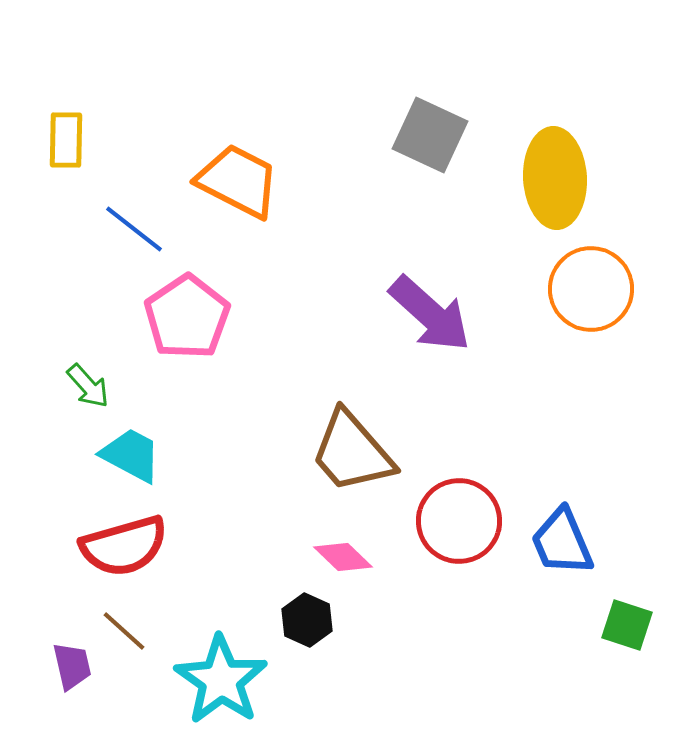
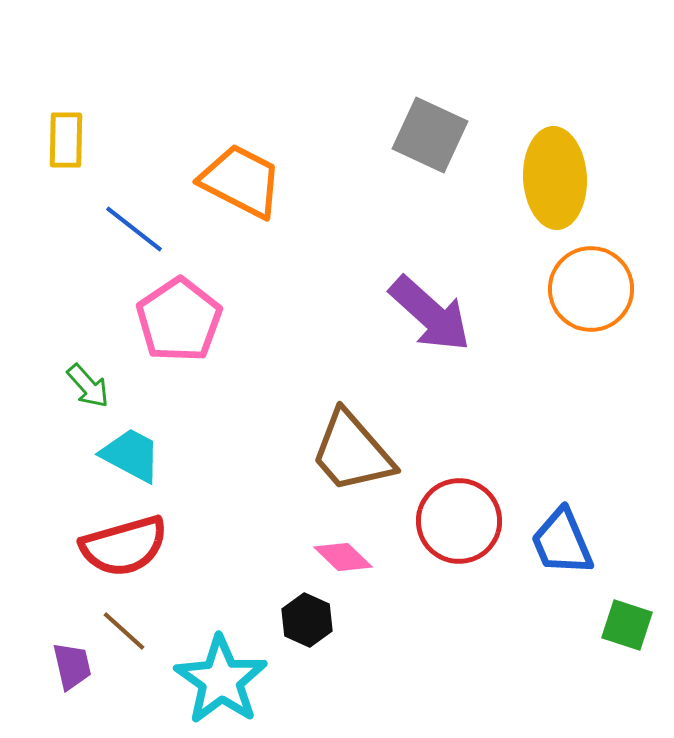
orange trapezoid: moved 3 px right
pink pentagon: moved 8 px left, 3 px down
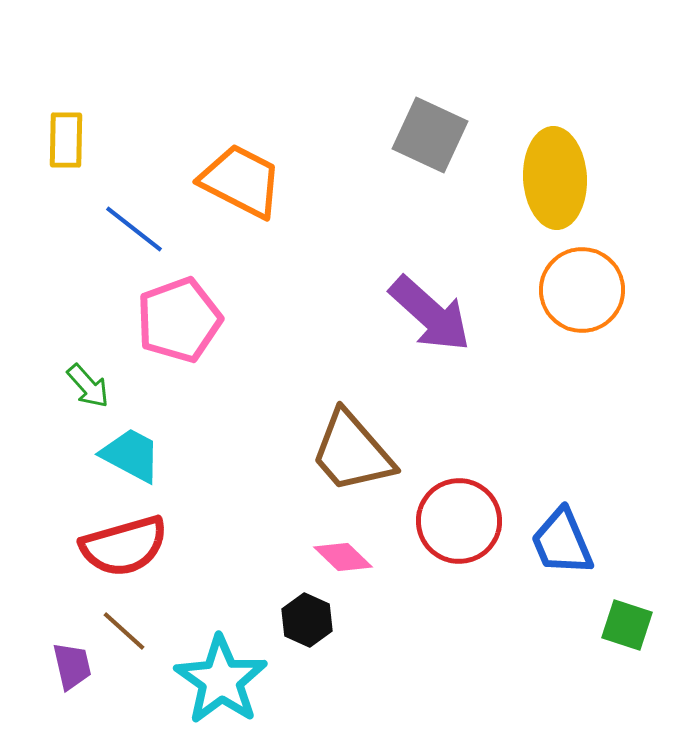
orange circle: moved 9 px left, 1 px down
pink pentagon: rotated 14 degrees clockwise
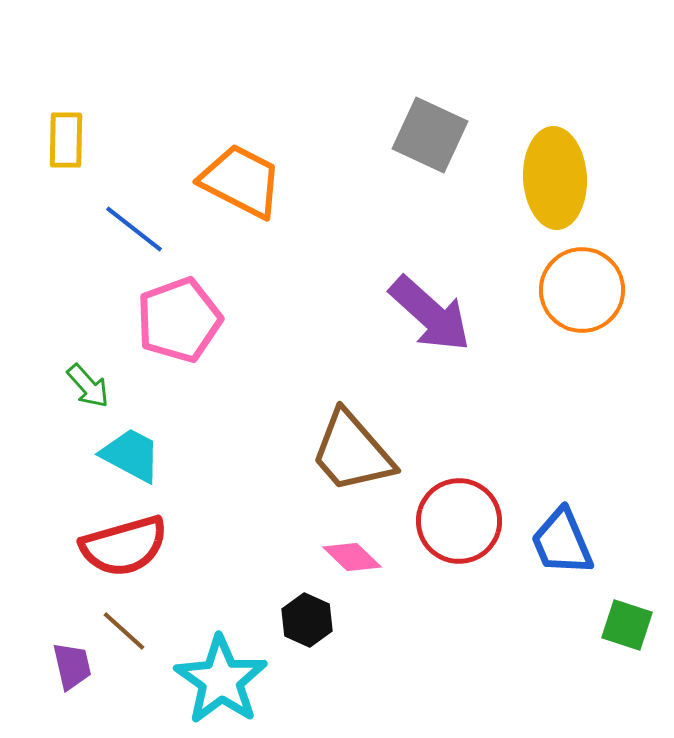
pink diamond: moved 9 px right
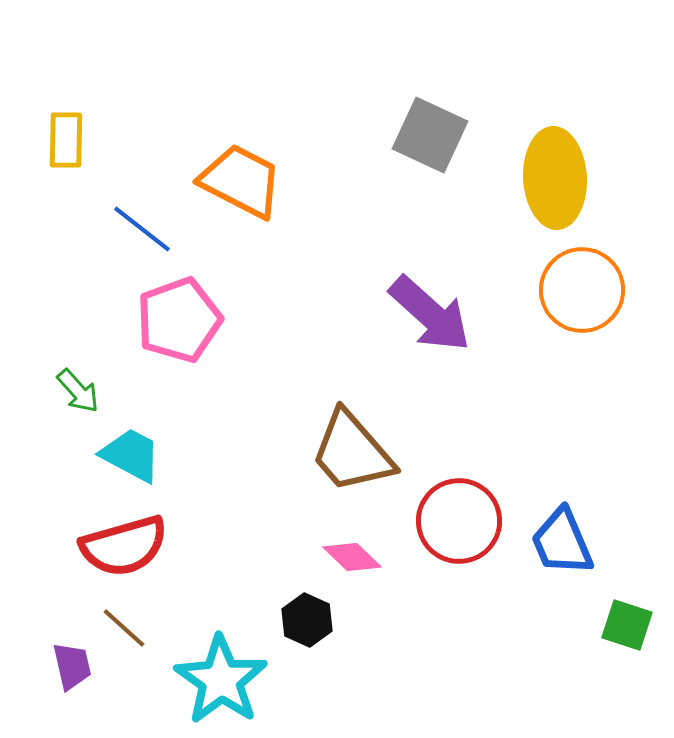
blue line: moved 8 px right
green arrow: moved 10 px left, 5 px down
brown line: moved 3 px up
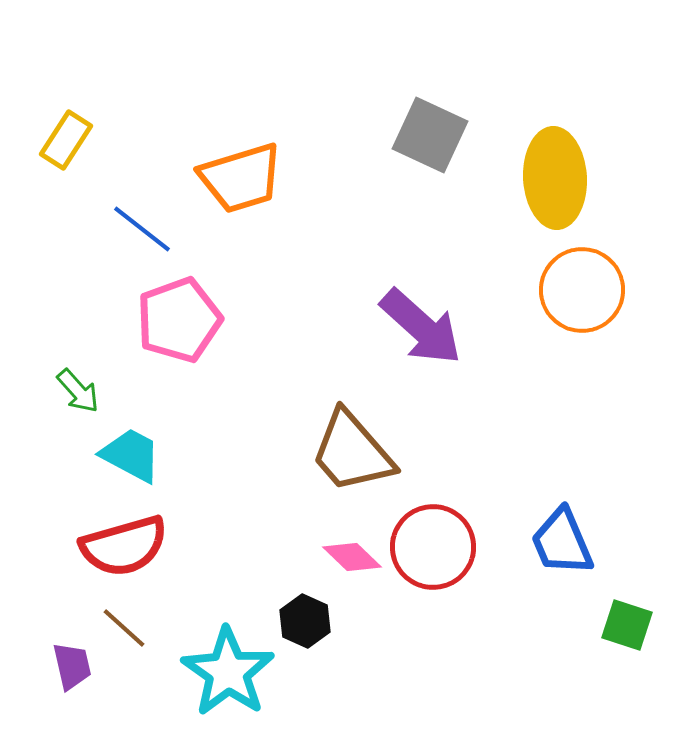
yellow rectangle: rotated 32 degrees clockwise
orange trapezoid: moved 3 px up; rotated 136 degrees clockwise
purple arrow: moved 9 px left, 13 px down
red circle: moved 26 px left, 26 px down
black hexagon: moved 2 px left, 1 px down
cyan star: moved 7 px right, 8 px up
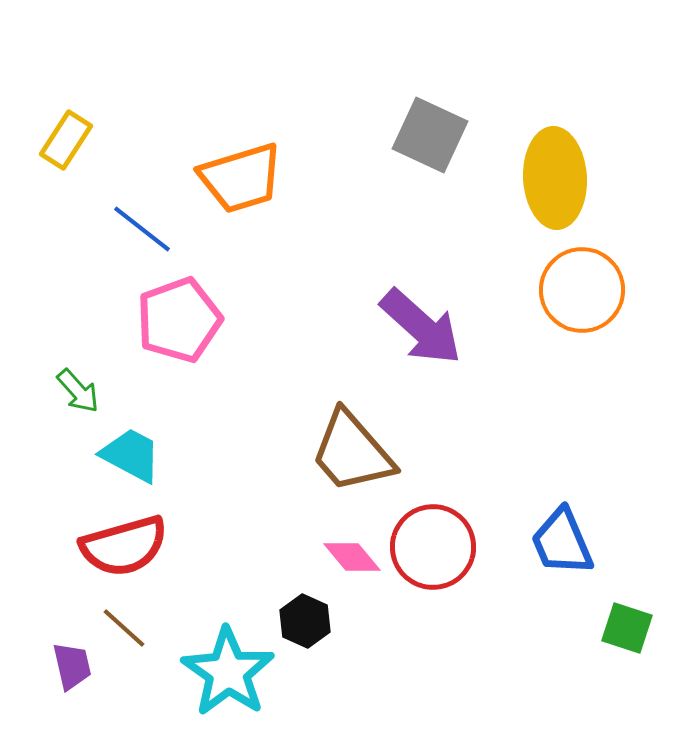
pink diamond: rotated 6 degrees clockwise
green square: moved 3 px down
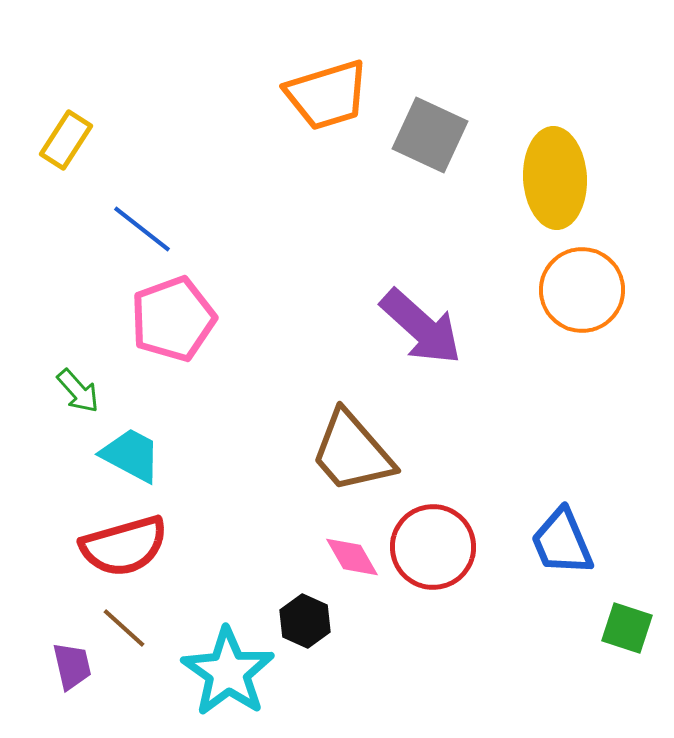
orange trapezoid: moved 86 px right, 83 px up
pink pentagon: moved 6 px left, 1 px up
pink diamond: rotated 10 degrees clockwise
